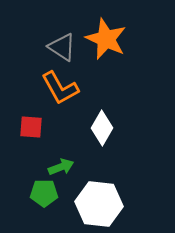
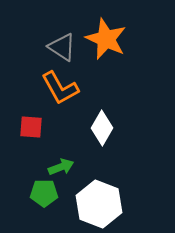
white hexagon: rotated 15 degrees clockwise
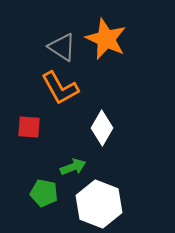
red square: moved 2 px left
green arrow: moved 12 px right
green pentagon: rotated 12 degrees clockwise
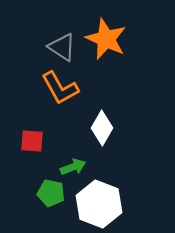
red square: moved 3 px right, 14 px down
green pentagon: moved 7 px right
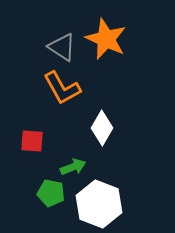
orange L-shape: moved 2 px right
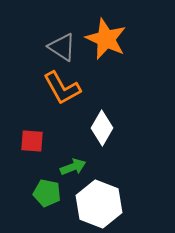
green pentagon: moved 4 px left
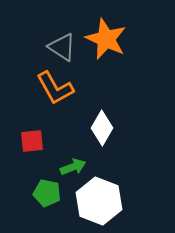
orange L-shape: moved 7 px left
red square: rotated 10 degrees counterclockwise
white hexagon: moved 3 px up
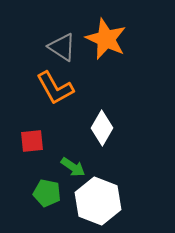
green arrow: rotated 55 degrees clockwise
white hexagon: moved 1 px left
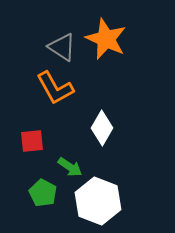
green arrow: moved 3 px left
green pentagon: moved 4 px left; rotated 16 degrees clockwise
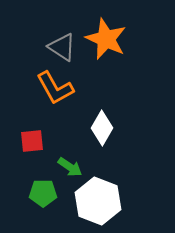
green pentagon: rotated 28 degrees counterclockwise
